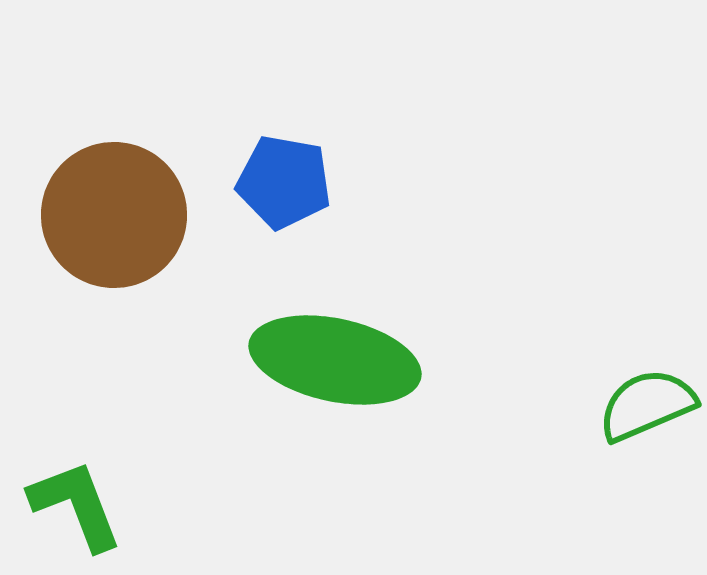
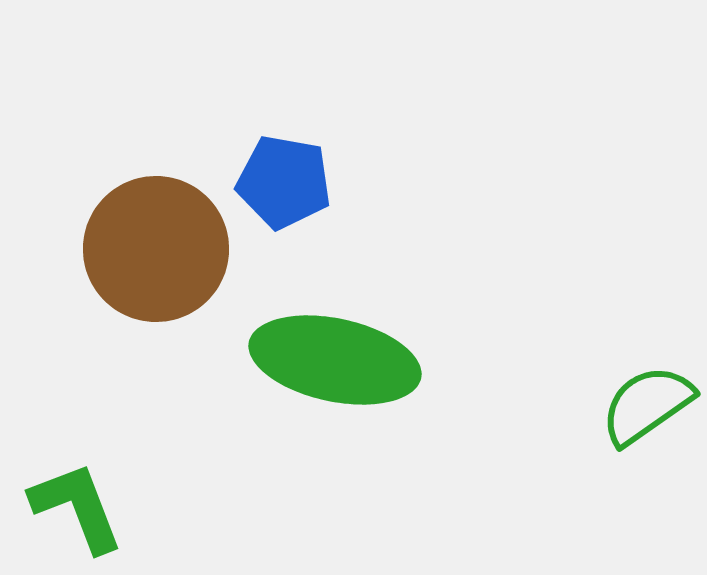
brown circle: moved 42 px right, 34 px down
green semicircle: rotated 12 degrees counterclockwise
green L-shape: moved 1 px right, 2 px down
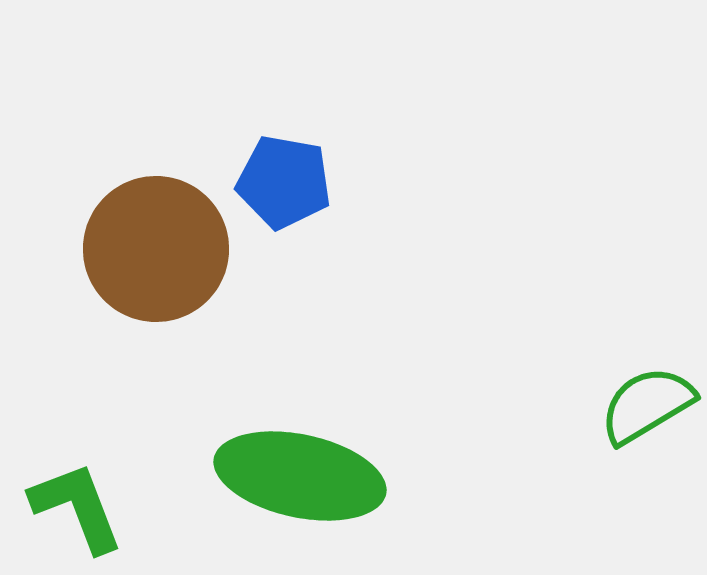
green ellipse: moved 35 px left, 116 px down
green semicircle: rotated 4 degrees clockwise
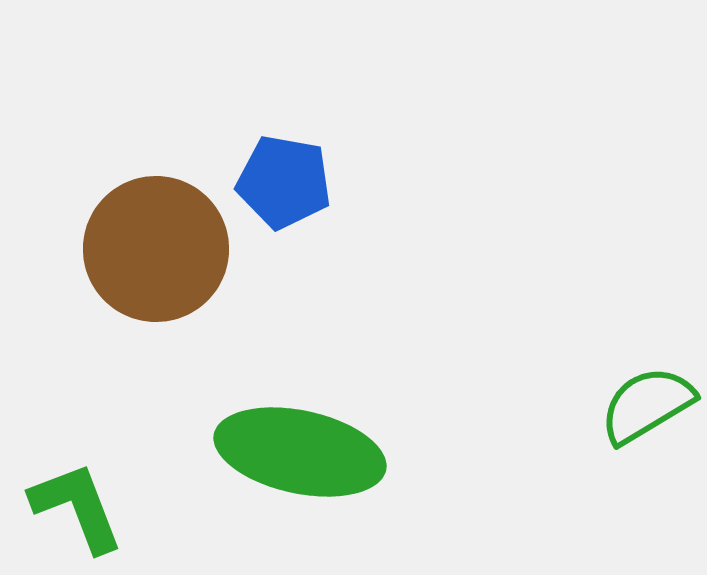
green ellipse: moved 24 px up
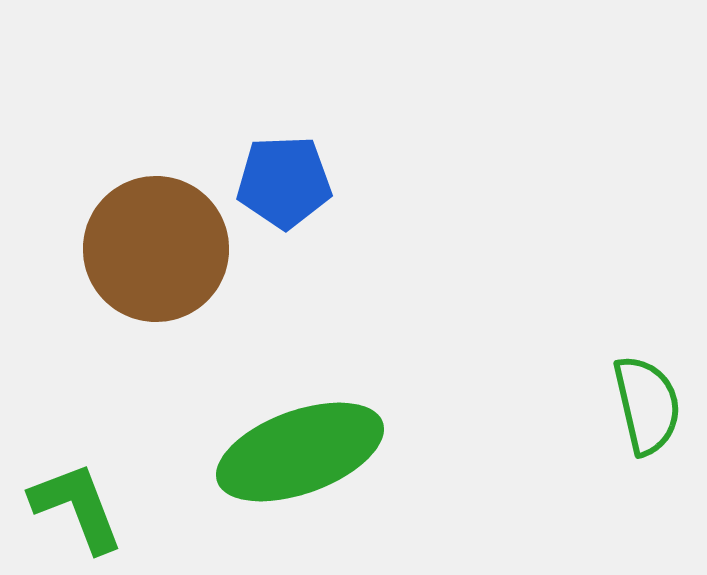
blue pentagon: rotated 12 degrees counterclockwise
green semicircle: rotated 108 degrees clockwise
green ellipse: rotated 32 degrees counterclockwise
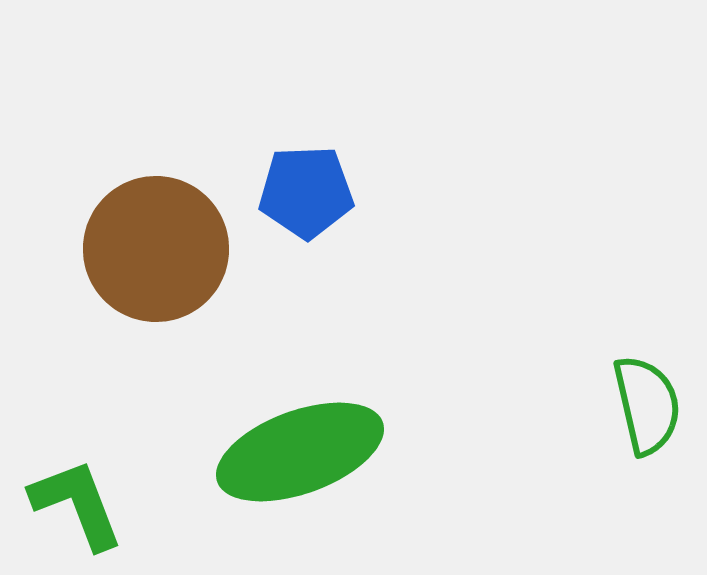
blue pentagon: moved 22 px right, 10 px down
green L-shape: moved 3 px up
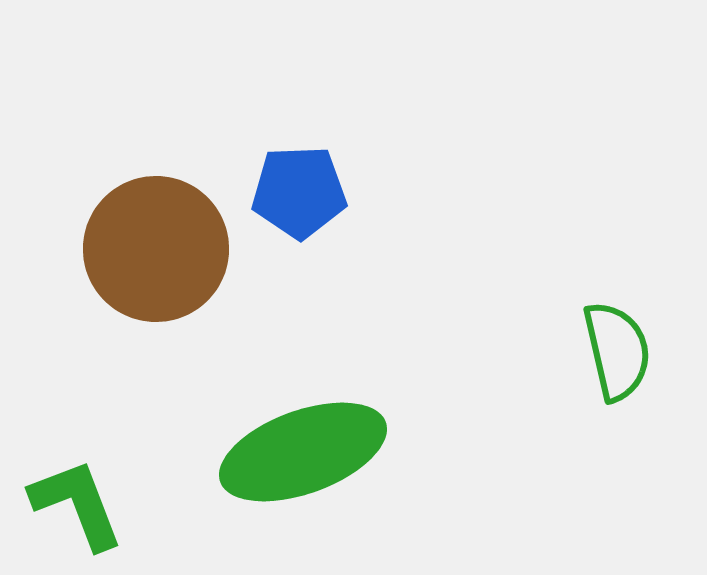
blue pentagon: moved 7 px left
green semicircle: moved 30 px left, 54 px up
green ellipse: moved 3 px right
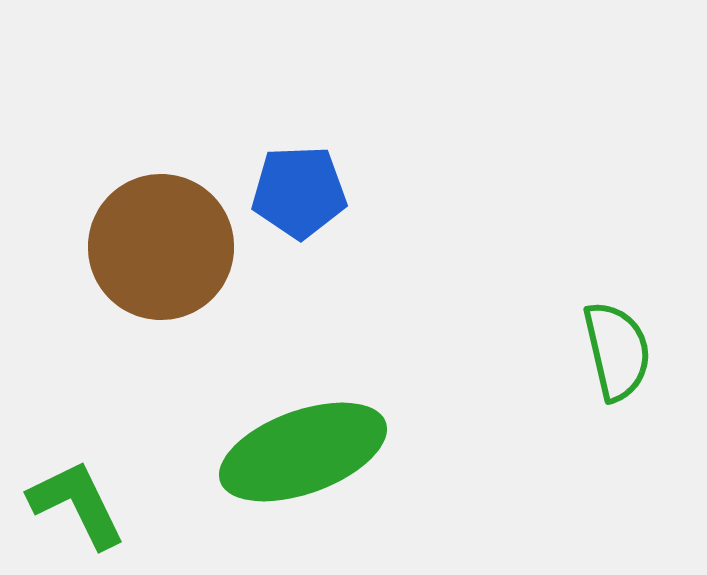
brown circle: moved 5 px right, 2 px up
green L-shape: rotated 5 degrees counterclockwise
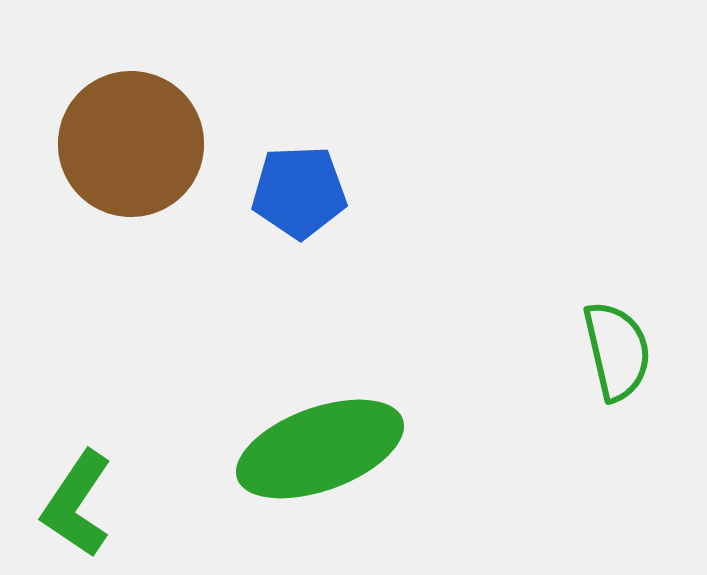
brown circle: moved 30 px left, 103 px up
green ellipse: moved 17 px right, 3 px up
green L-shape: rotated 120 degrees counterclockwise
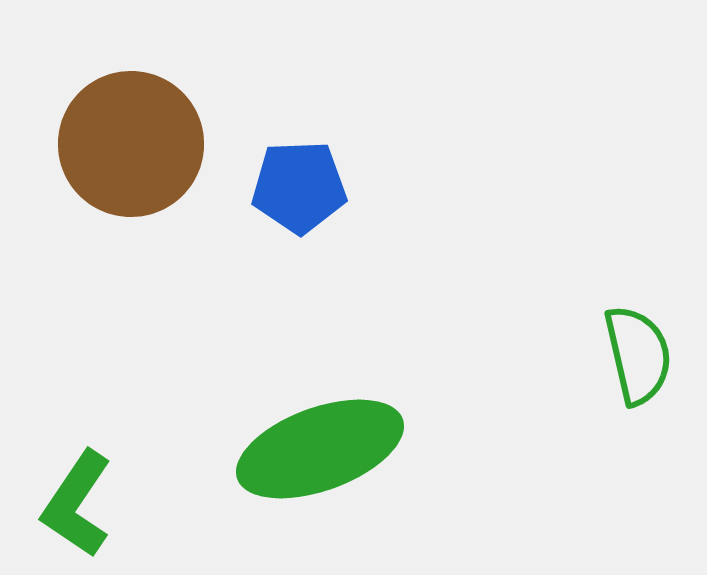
blue pentagon: moved 5 px up
green semicircle: moved 21 px right, 4 px down
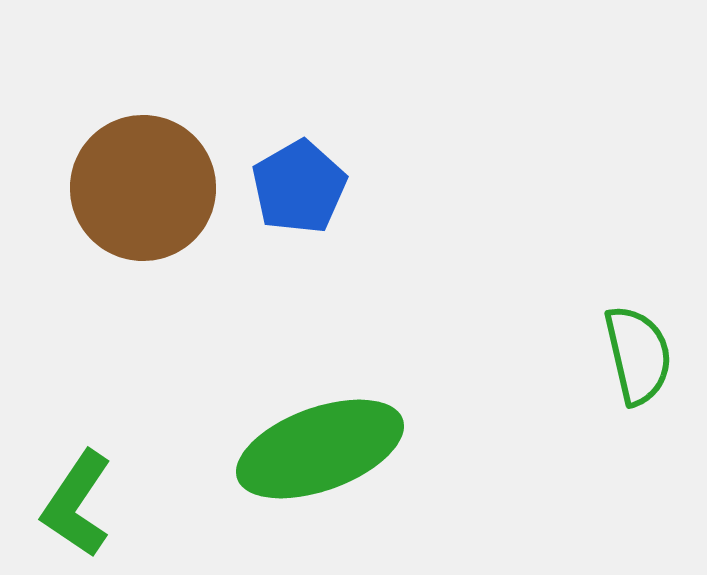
brown circle: moved 12 px right, 44 px down
blue pentagon: rotated 28 degrees counterclockwise
